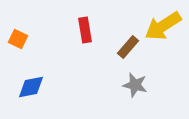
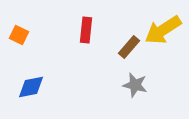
yellow arrow: moved 4 px down
red rectangle: moved 1 px right; rotated 15 degrees clockwise
orange square: moved 1 px right, 4 px up
brown rectangle: moved 1 px right
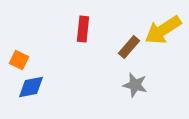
red rectangle: moved 3 px left, 1 px up
orange square: moved 25 px down
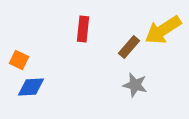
blue diamond: rotated 8 degrees clockwise
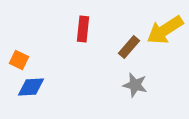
yellow arrow: moved 2 px right
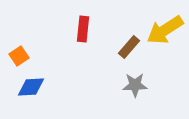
orange square: moved 4 px up; rotated 30 degrees clockwise
gray star: rotated 15 degrees counterclockwise
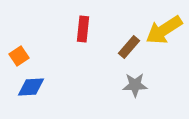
yellow arrow: moved 1 px left
